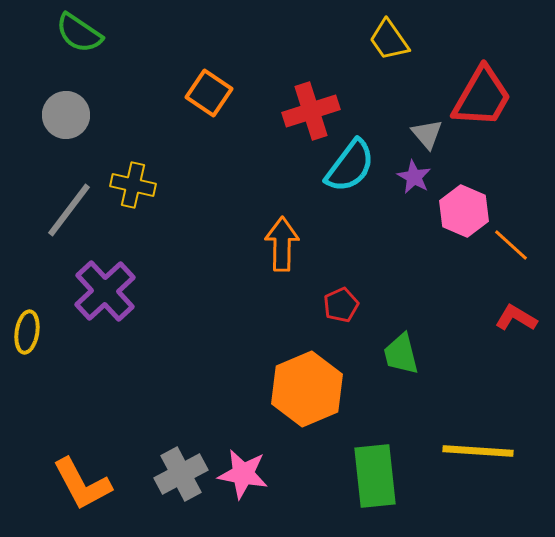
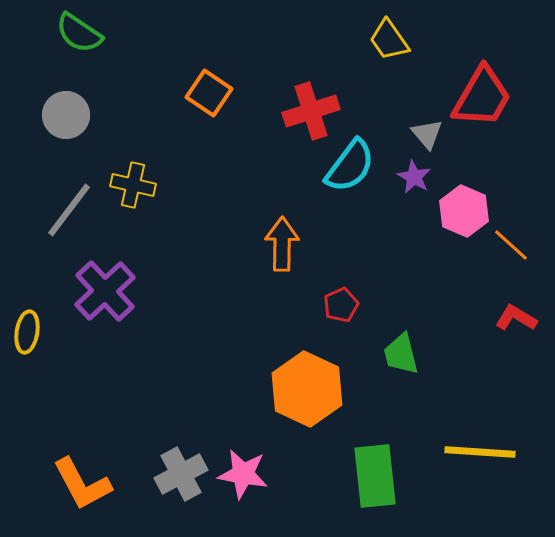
orange hexagon: rotated 12 degrees counterclockwise
yellow line: moved 2 px right, 1 px down
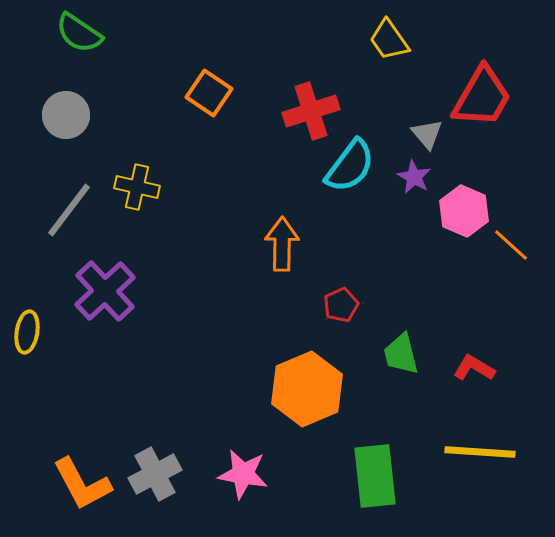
yellow cross: moved 4 px right, 2 px down
red L-shape: moved 42 px left, 50 px down
orange hexagon: rotated 12 degrees clockwise
gray cross: moved 26 px left
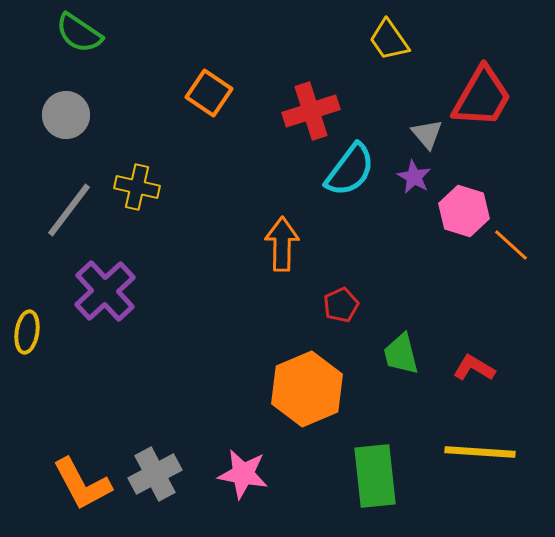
cyan semicircle: moved 4 px down
pink hexagon: rotated 6 degrees counterclockwise
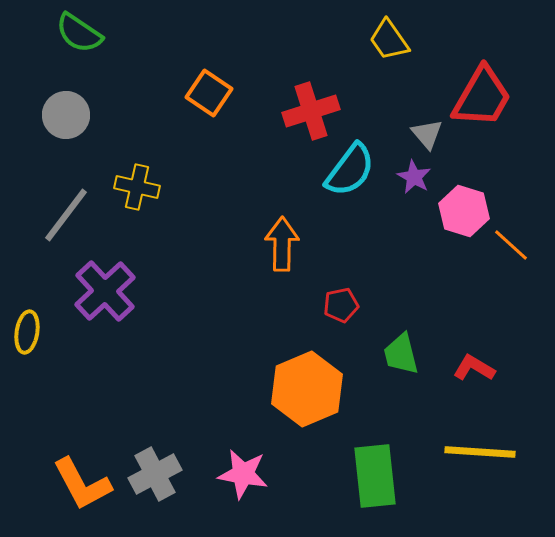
gray line: moved 3 px left, 5 px down
red pentagon: rotated 12 degrees clockwise
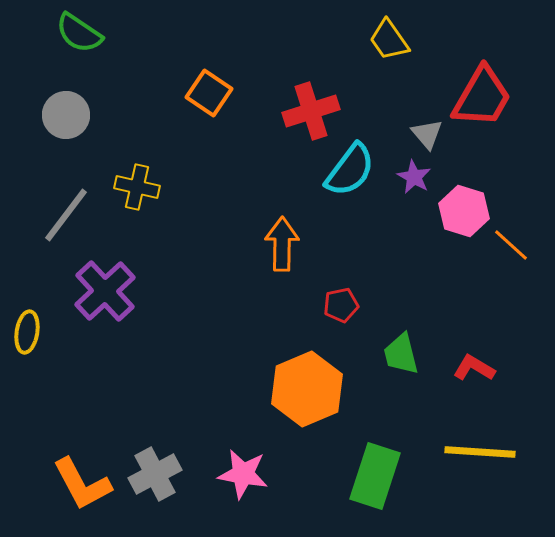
green rectangle: rotated 24 degrees clockwise
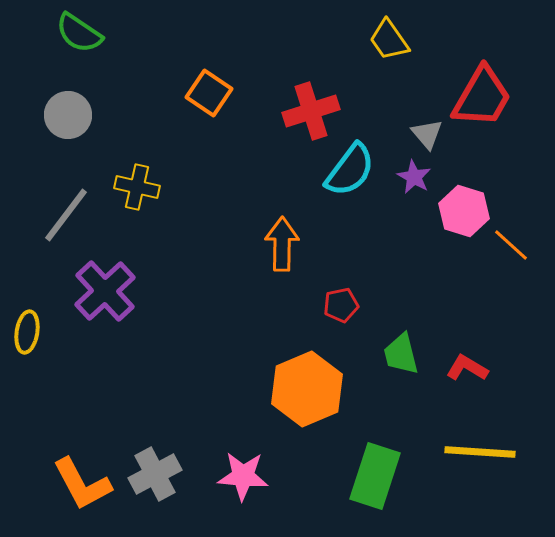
gray circle: moved 2 px right
red L-shape: moved 7 px left
pink star: moved 2 px down; rotated 6 degrees counterclockwise
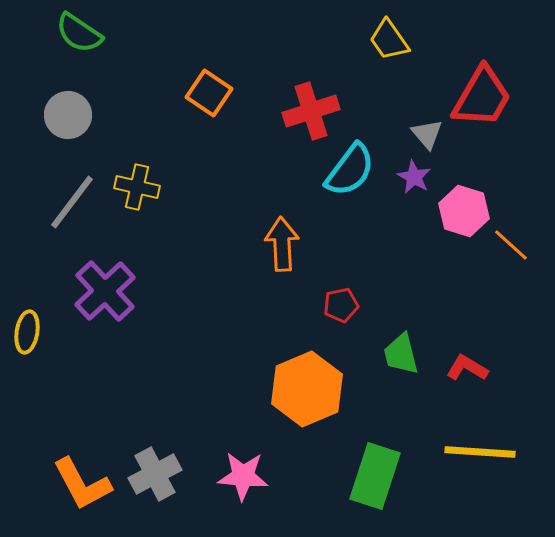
gray line: moved 6 px right, 13 px up
orange arrow: rotated 4 degrees counterclockwise
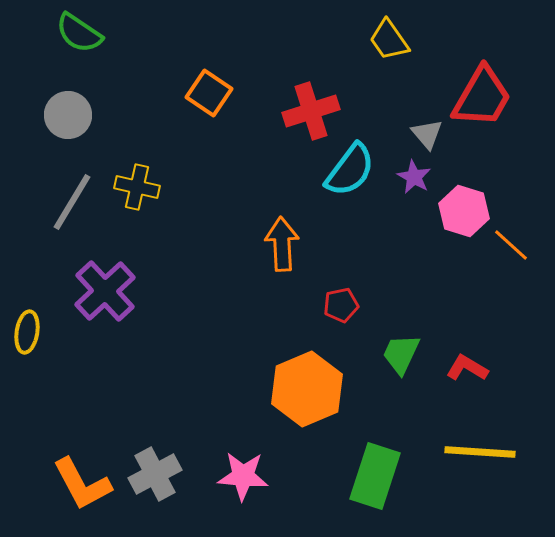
gray line: rotated 6 degrees counterclockwise
green trapezoid: rotated 39 degrees clockwise
